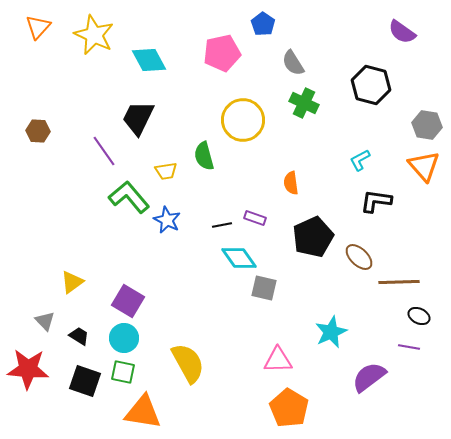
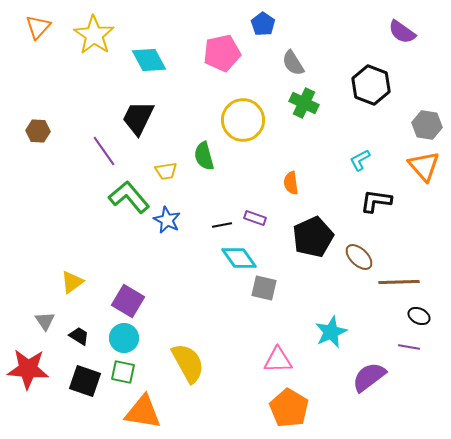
yellow star at (94, 35): rotated 9 degrees clockwise
black hexagon at (371, 85): rotated 6 degrees clockwise
gray triangle at (45, 321): rotated 10 degrees clockwise
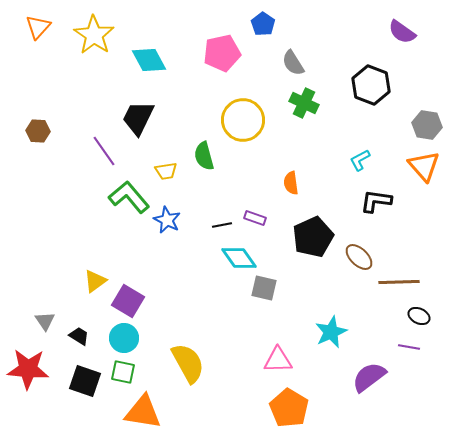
yellow triangle at (72, 282): moved 23 px right, 1 px up
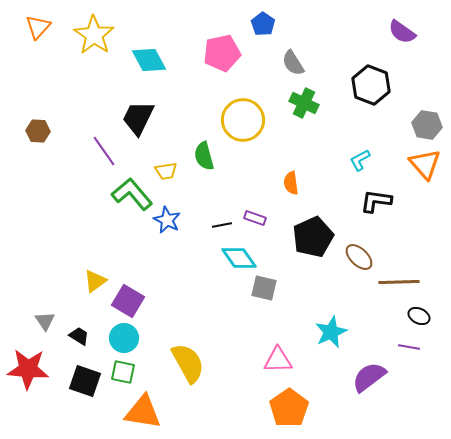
orange triangle at (424, 166): moved 1 px right, 2 px up
green L-shape at (129, 197): moved 3 px right, 3 px up
orange pentagon at (289, 408): rotated 6 degrees clockwise
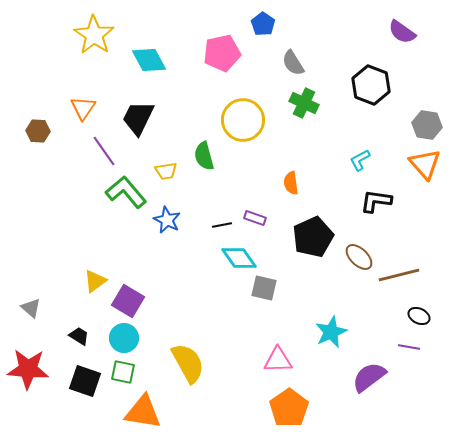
orange triangle at (38, 27): moved 45 px right, 81 px down; rotated 8 degrees counterclockwise
green L-shape at (132, 194): moved 6 px left, 2 px up
brown line at (399, 282): moved 7 px up; rotated 12 degrees counterclockwise
gray triangle at (45, 321): moved 14 px left, 13 px up; rotated 15 degrees counterclockwise
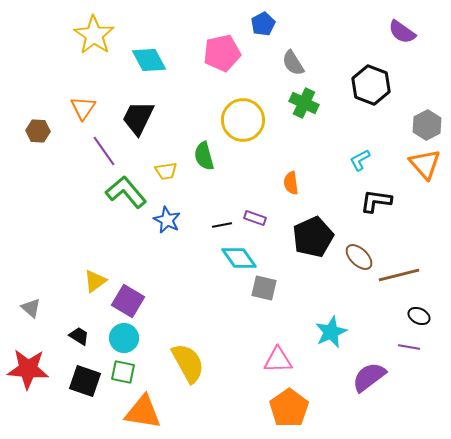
blue pentagon at (263, 24): rotated 10 degrees clockwise
gray hexagon at (427, 125): rotated 24 degrees clockwise
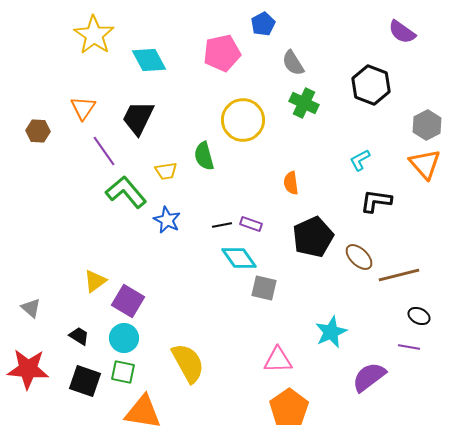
purple rectangle at (255, 218): moved 4 px left, 6 px down
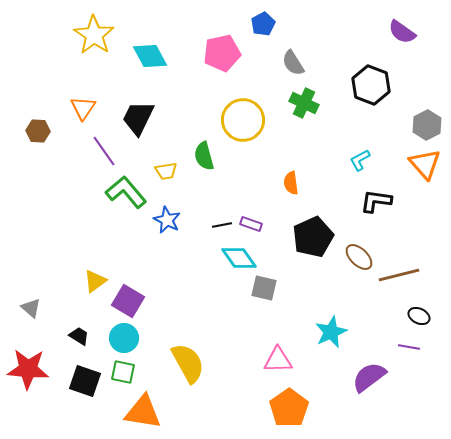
cyan diamond at (149, 60): moved 1 px right, 4 px up
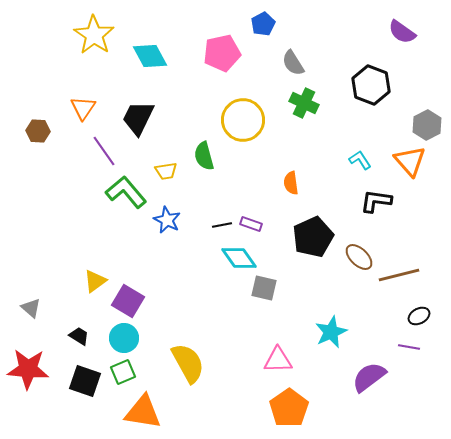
cyan L-shape at (360, 160): rotated 85 degrees clockwise
orange triangle at (425, 164): moved 15 px left, 3 px up
black ellipse at (419, 316): rotated 55 degrees counterclockwise
green square at (123, 372): rotated 35 degrees counterclockwise
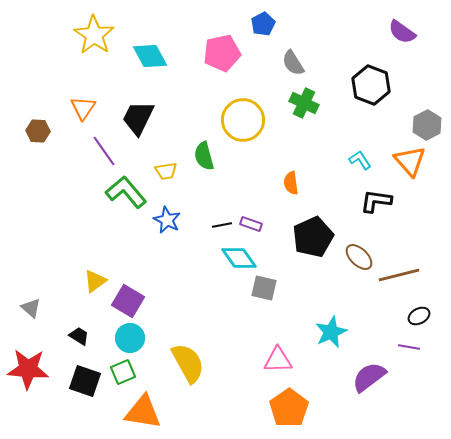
cyan circle at (124, 338): moved 6 px right
